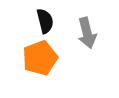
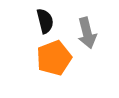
orange pentagon: moved 14 px right
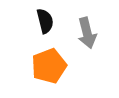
orange pentagon: moved 5 px left, 8 px down
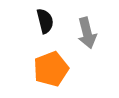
orange pentagon: moved 2 px right, 3 px down
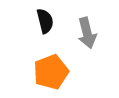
orange pentagon: moved 3 px down
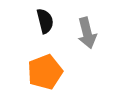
orange pentagon: moved 6 px left
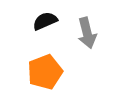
black semicircle: rotated 100 degrees counterclockwise
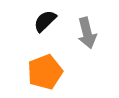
black semicircle: rotated 20 degrees counterclockwise
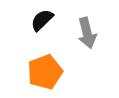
black semicircle: moved 3 px left, 1 px up
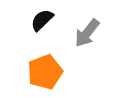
gray arrow: rotated 52 degrees clockwise
